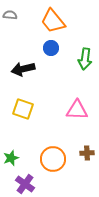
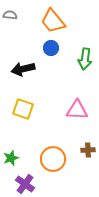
brown cross: moved 1 px right, 3 px up
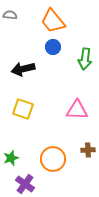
blue circle: moved 2 px right, 1 px up
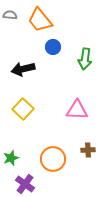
orange trapezoid: moved 13 px left, 1 px up
yellow square: rotated 25 degrees clockwise
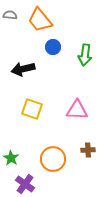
green arrow: moved 4 px up
yellow square: moved 9 px right; rotated 25 degrees counterclockwise
green star: rotated 21 degrees counterclockwise
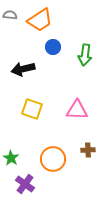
orange trapezoid: rotated 84 degrees counterclockwise
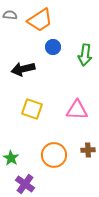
orange circle: moved 1 px right, 4 px up
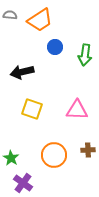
blue circle: moved 2 px right
black arrow: moved 1 px left, 3 px down
purple cross: moved 2 px left, 1 px up
